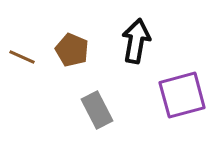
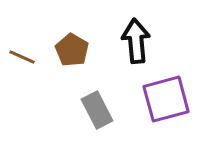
black arrow: rotated 15 degrees counterclockwise
brown pentagon: rotated 8 degrees clockwise
purple square: moved 16 px left, 4 px down
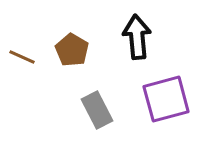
black arrow: moved 1 px right, 4 px up
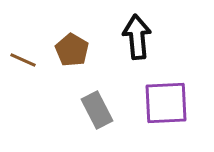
brown line: moved 1 px right, 3 px down
purple square: moved 4 px down; rotated 12 degrees clockwise
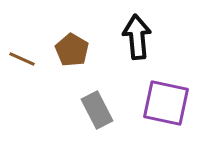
brown line: moved 1 px left, 1 px up
purple square: rotated 15 degrees clockwise
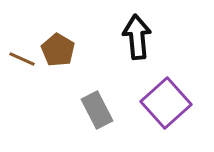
brown pentagon: moved 14 px left
purple square: rotated 36 degrees clockwise
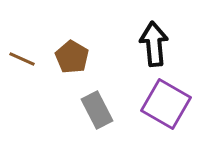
black arrow: moved 17 px right, 7 px down
brown pentagon: moved 14 px right, 7 px down
purple square: moved 1 px down; rotated 18 degrees counterclockwise
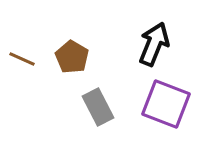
black arrow: rotated 27 degrees clockwise
purple square: rotated 9 degrees counterclockwise
gray rectangle: moved 1 px right, 3 px up
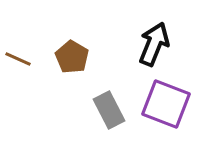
brown line: moved 4 px left
gray rectangle: moved 11 px right, 3 px down
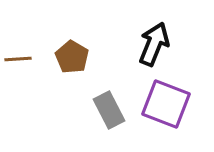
brown line: rotated 28 degrees counterclockwise
